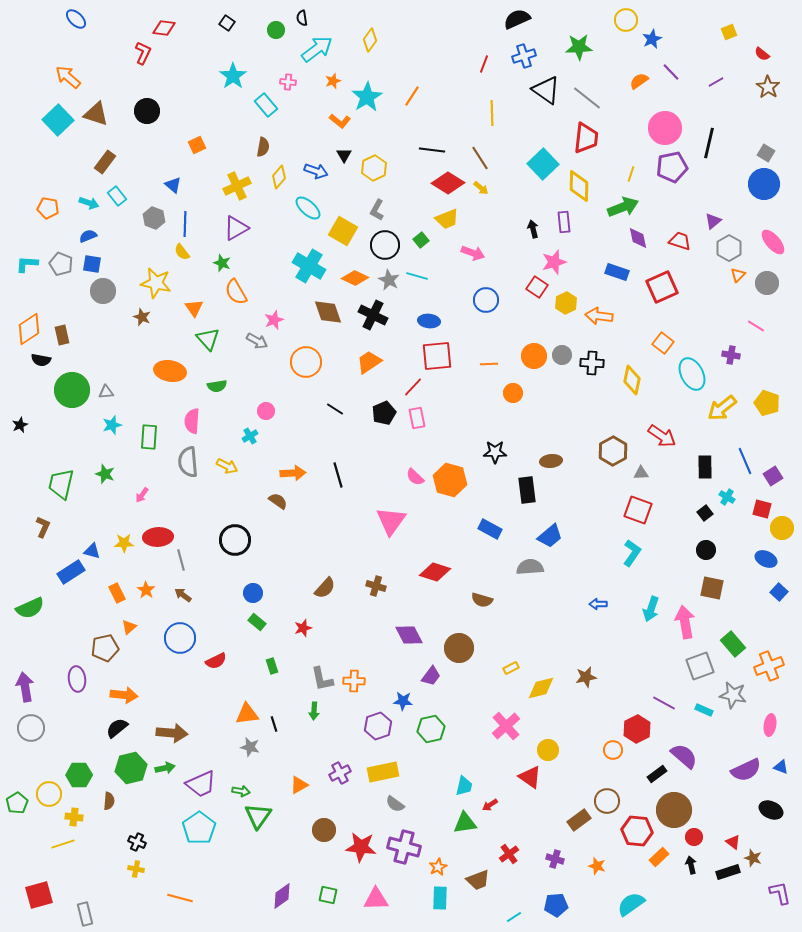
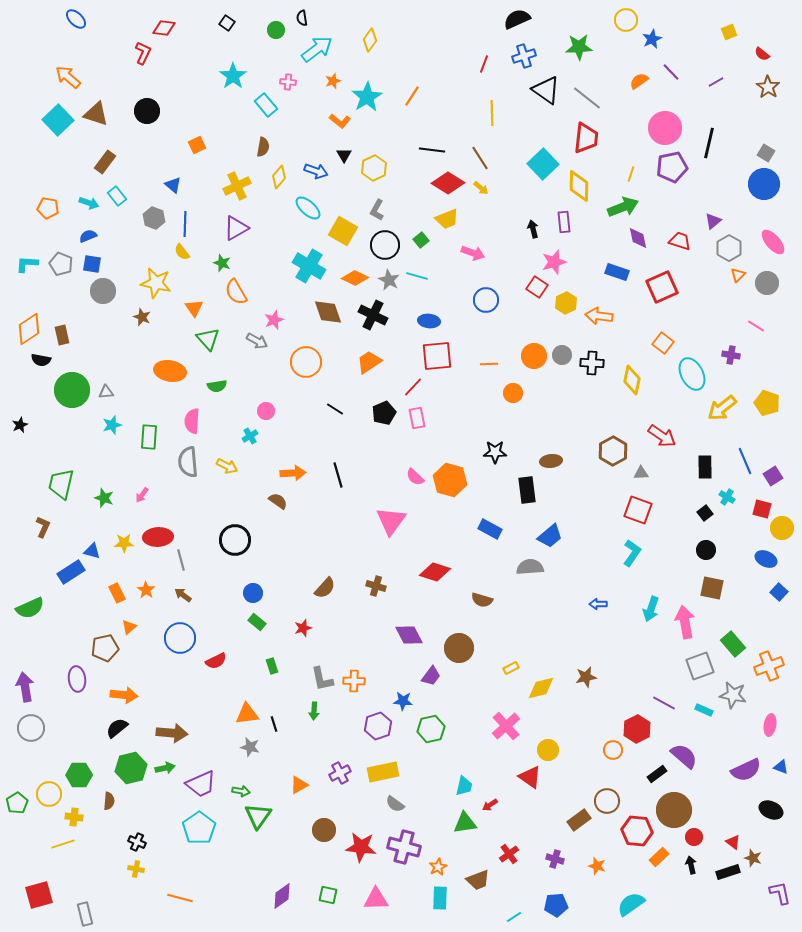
green star at (105, 474): moved 1 px left, 24 px down
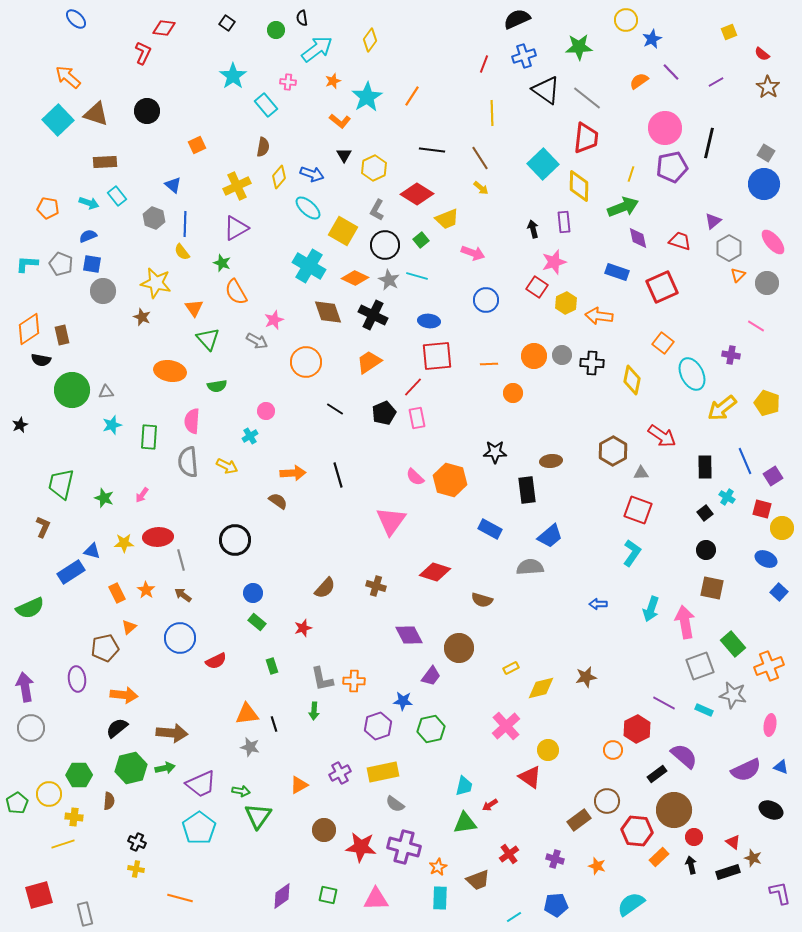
brown rectangle at (105, 162): rotated 50 degrees clockwise
blue arrow at (316, 171): moved 4 px left, 3 px down
red diamond at (448, 183): moved 31 px left, 11 px down
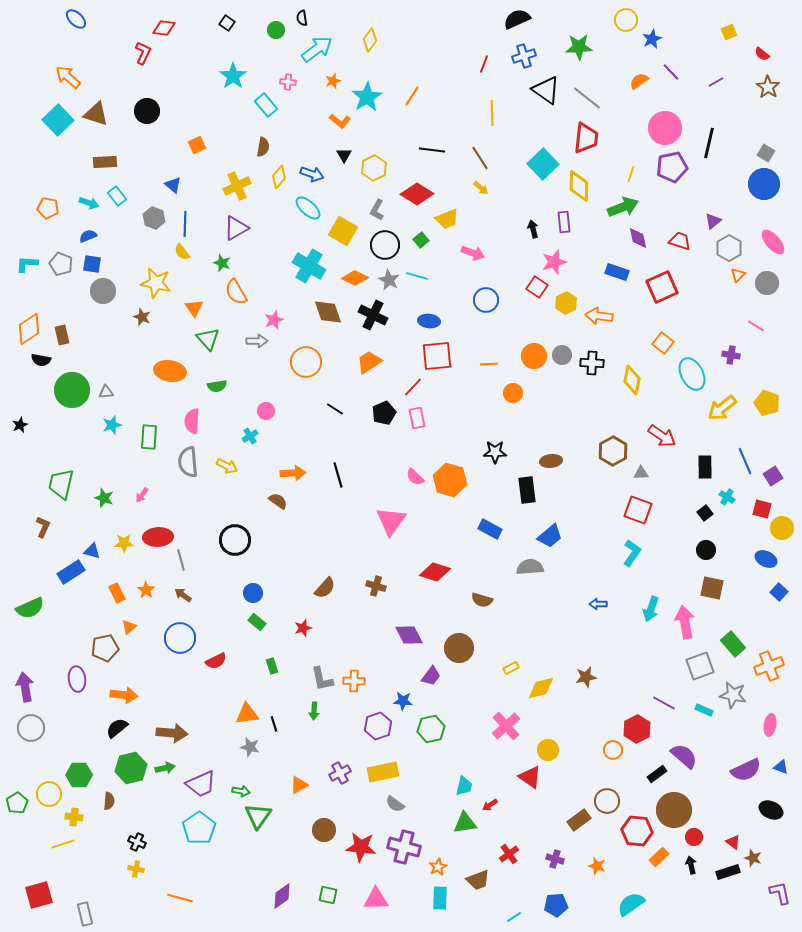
gray arrow at (257, 341): rotated 30 degrees counterclockwise
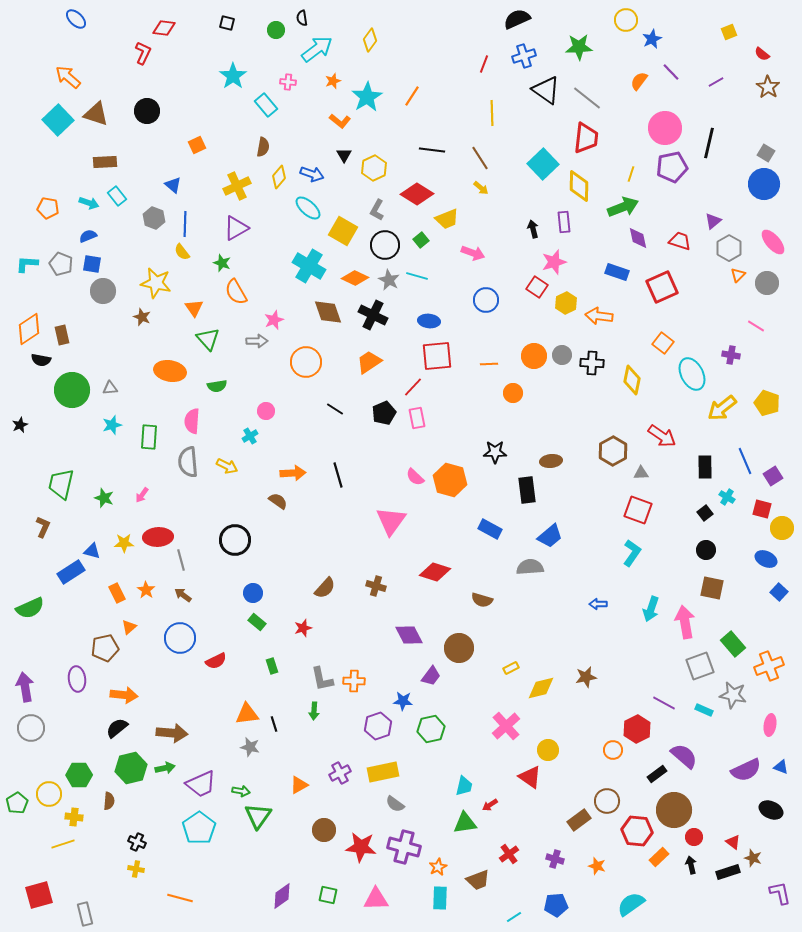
black square at (227, 23): rotated 21 degrees counterclockwise
orange semicircle at (639, 81): rotated 18 degrees counterclockwise
gray triangle at (106, 392): moved 4 px right, 4 px up
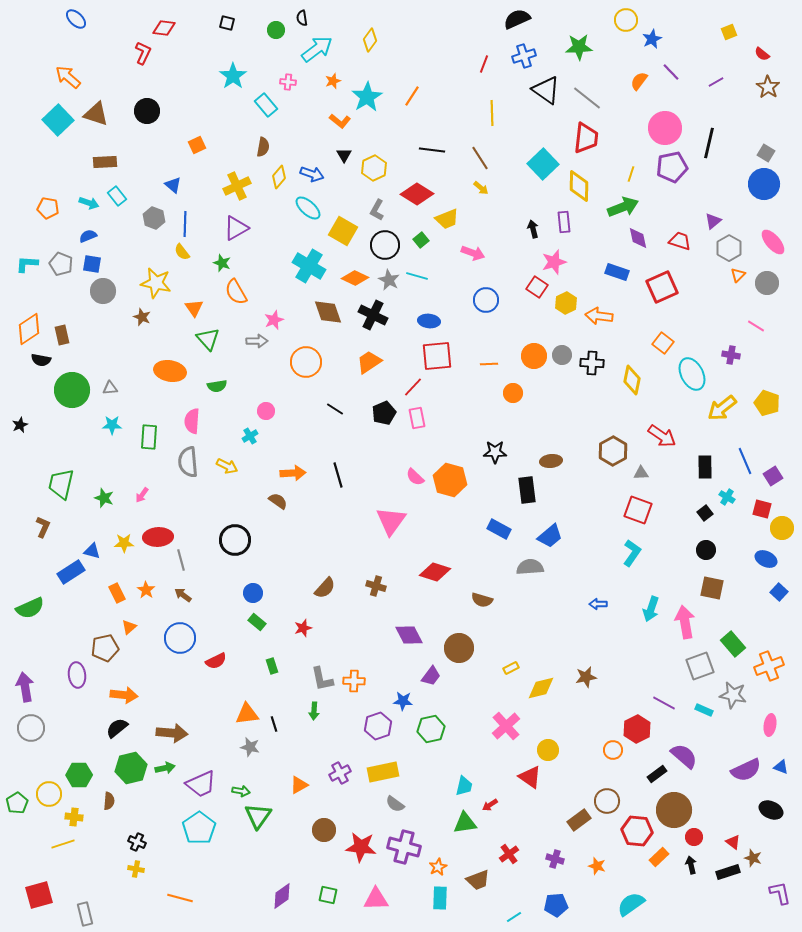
cyan star at (112, 425): rotated 18 degrees clockwise
blue rectangle at (490, 529): moved 9 px right
purple ellipse at (77, 679): moved 4 px up
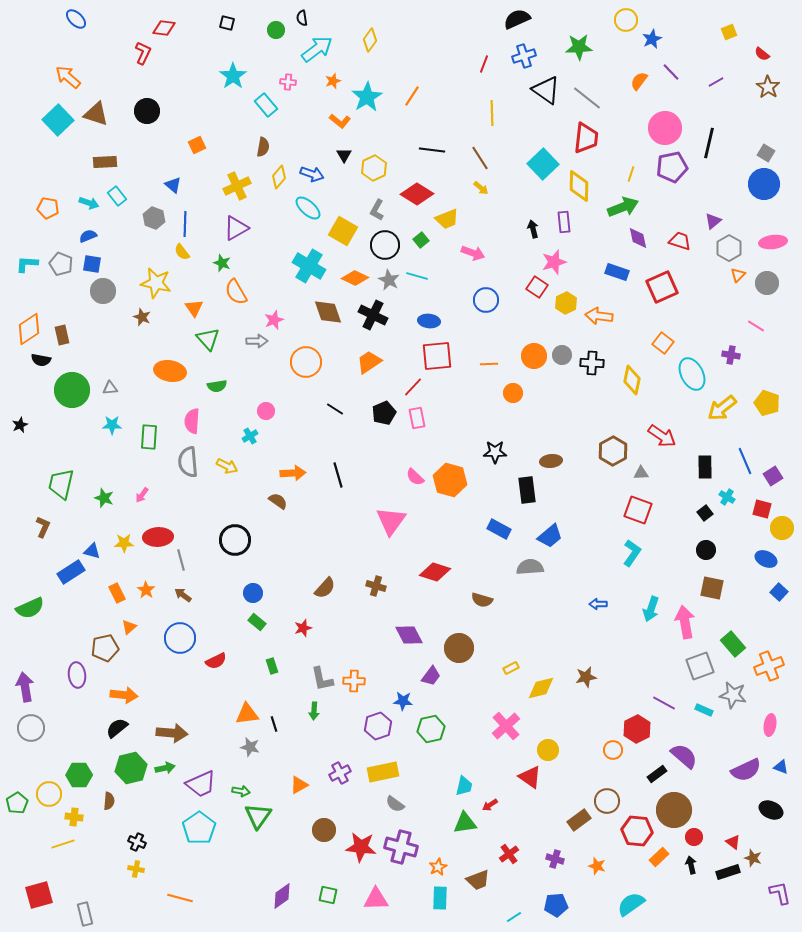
pink ellipse at (773, 242): rotated 56 degrees counterclockwise
purple cross at (404, 847): moved 3 px left
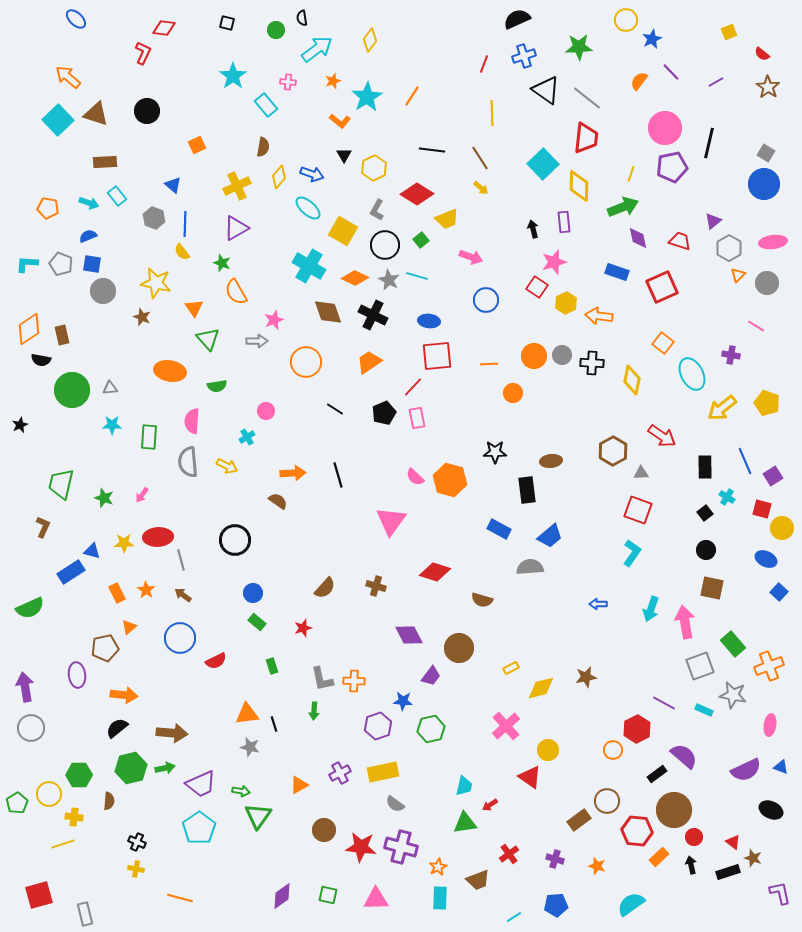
pink arrow at (473, 253): moved 2 px left, 4 px down
cyan cross at (250, 436): moved 3 px left, 1 px down
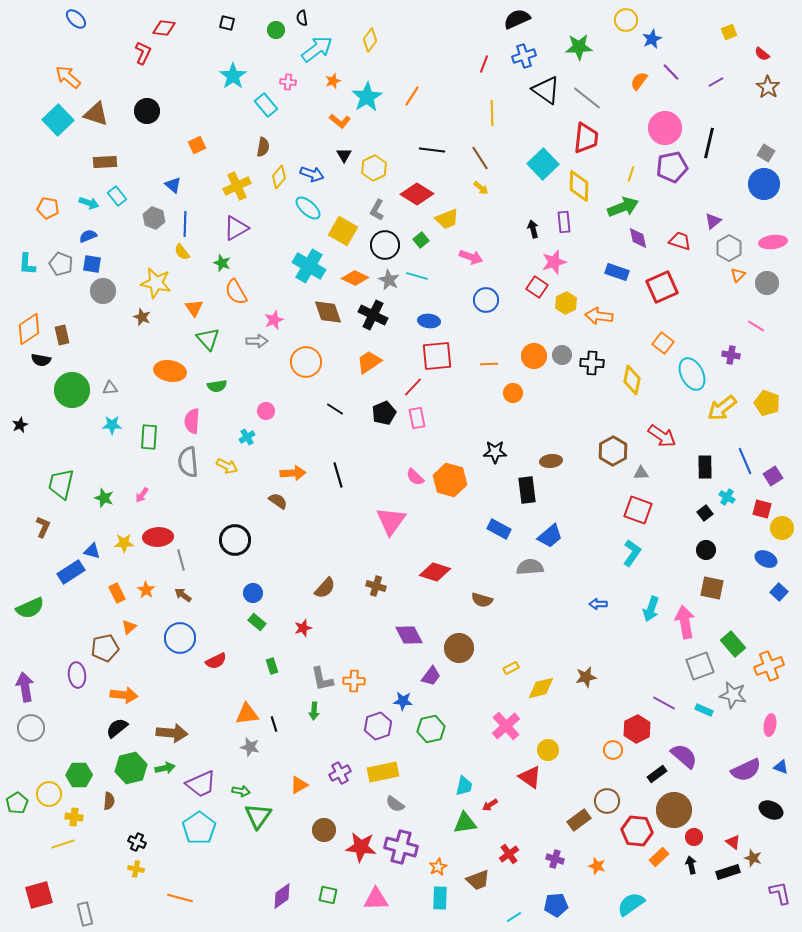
cyan L-shape at (27, 264): rotated 90 degrees counterclockwise
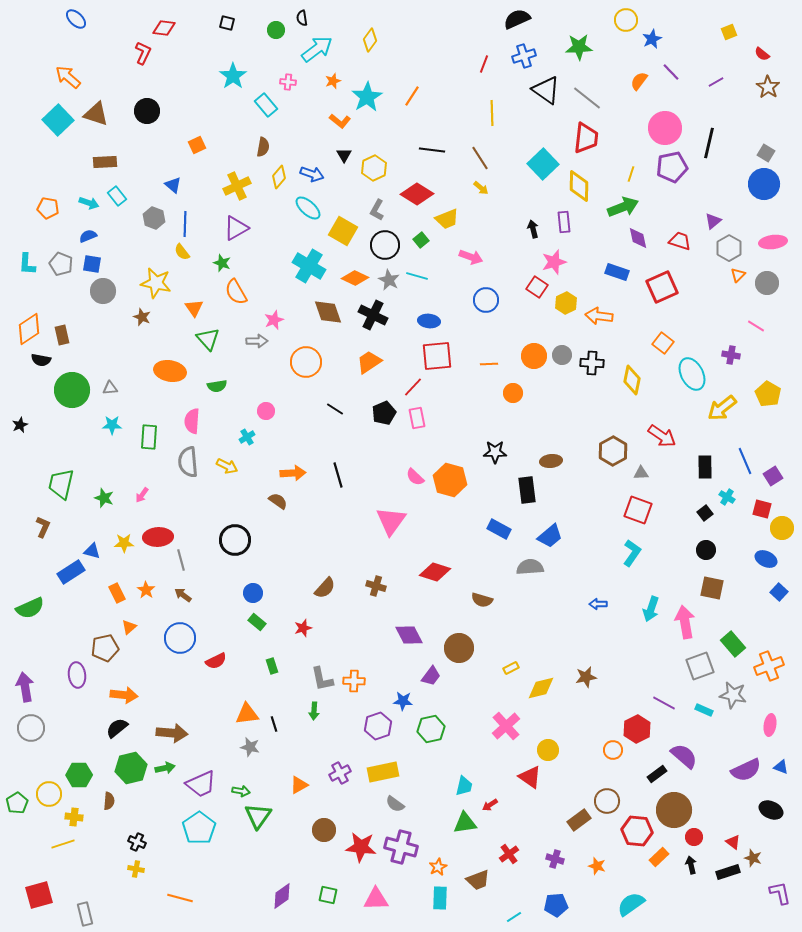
yellow pentagon at (767, 403): moved 1 px right, 9 px up; rotated 10 degrees clockwise
